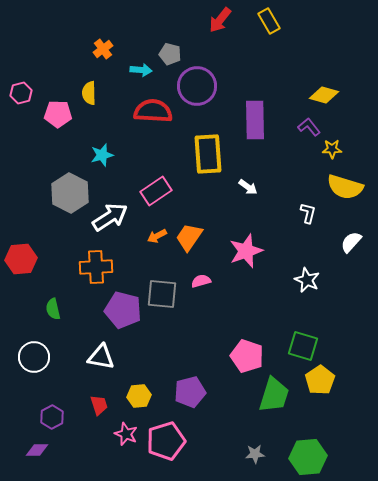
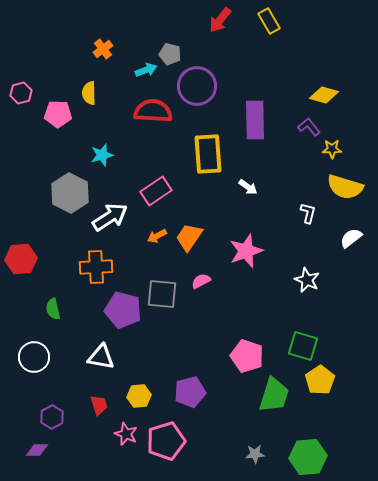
cyan arrow at (141, 70): moved 5 px right; rotated 25 degrees counterclockwise
white semicircle at (351, 242): moved 4 px up; rotated 10 degrees clockwise
pink semicircle at (201, 281): rotated 12 degrees counterclockwise
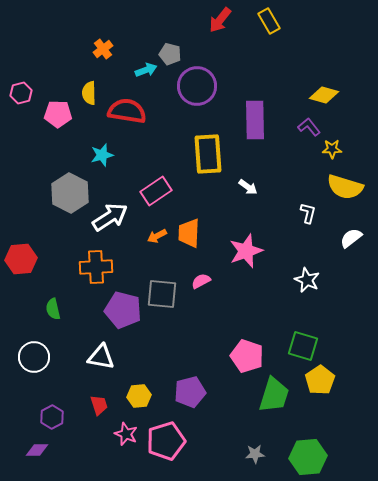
red semicircle at (153, 111): moved 26 px left; rotated 6 degrees clockwise
orange trapezoid at (189, 237): moved 4 px up; rotated 32 degrees counterclockwise
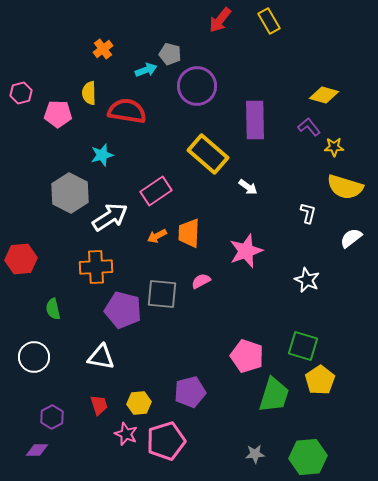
yellow star at (332, 149): moved 2 px right, 2 px up
yellow rectangle at (208, 154): rotated 45 degrees counterclockwise
yellow hexagon at (139, 396): moved 7 px down
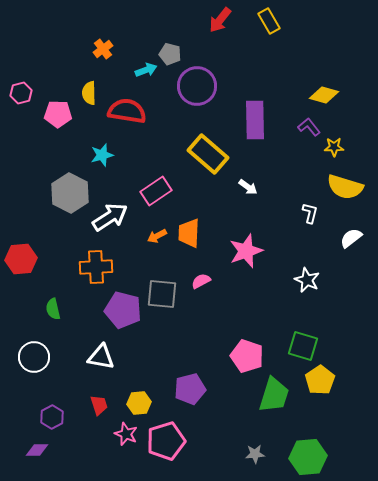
white L-shape at (308, 213): moved 2 px right
purple pentagon at (190, 392): moved 3 px up
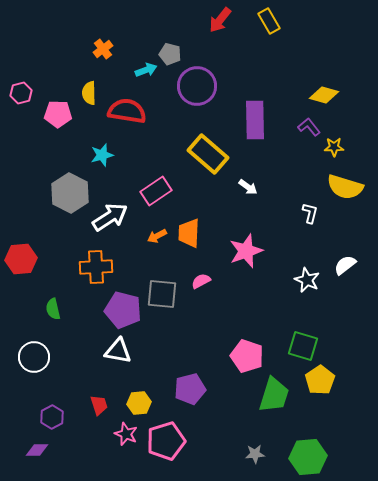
white semicircle at (351, 238): moved 6 px left, 27 px down
white triangle at (101, 357): moved 17 px right, 6 px up
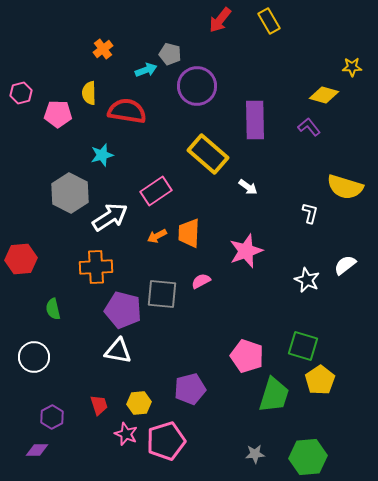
yellow star at (334, 147): moved 18 px right, 80 px up
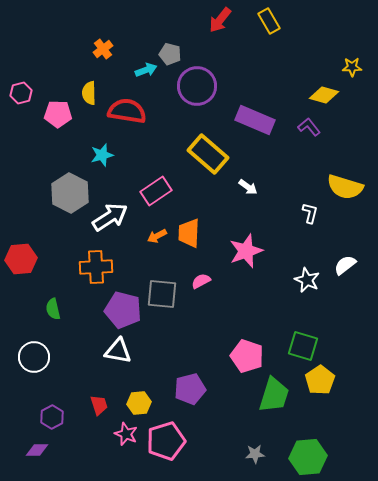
purple rectangle at (255, 120): rotated 66 degrees counterclockwise
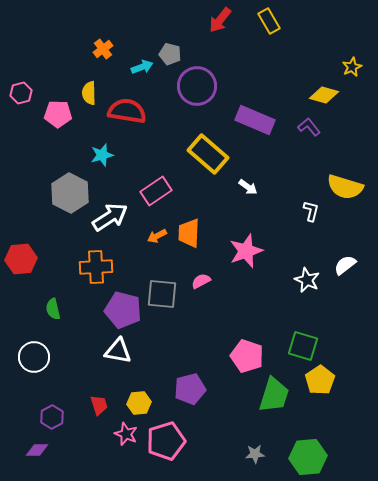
yellow star at (352, 67): rotated 24 degrees counterclockwise
cyan arrow at (146, 70): moved 4 px left, 3 px up
white L-shape at (310, 213): moved 1 px right, 2 px up
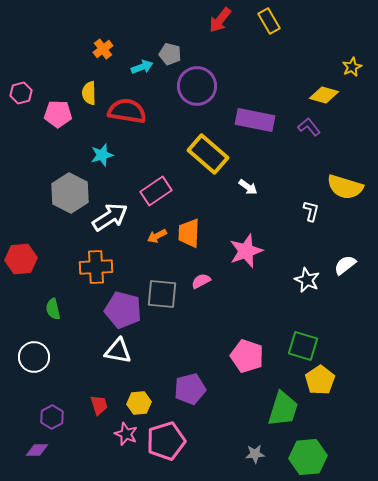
purple rectangle at (255, 120): rotated 12 degrees counterclockwise
green trapezoid at (274, 395): moved 9 px right, 14 px down
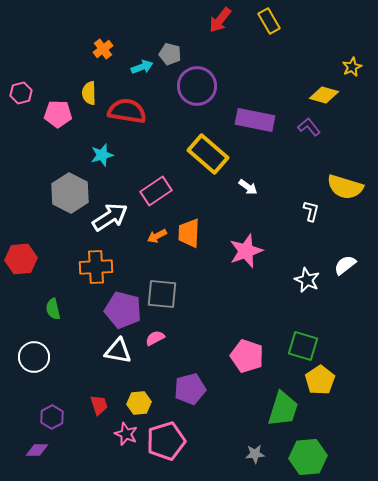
pink semicircle at (201, 281): moved 46 px left, 57 px down
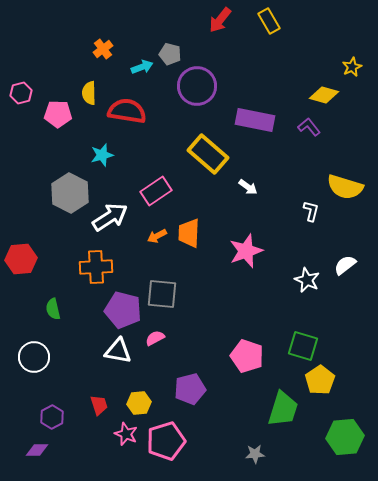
green hexagon at (308, 457): moved 37 px right, 20 px up
